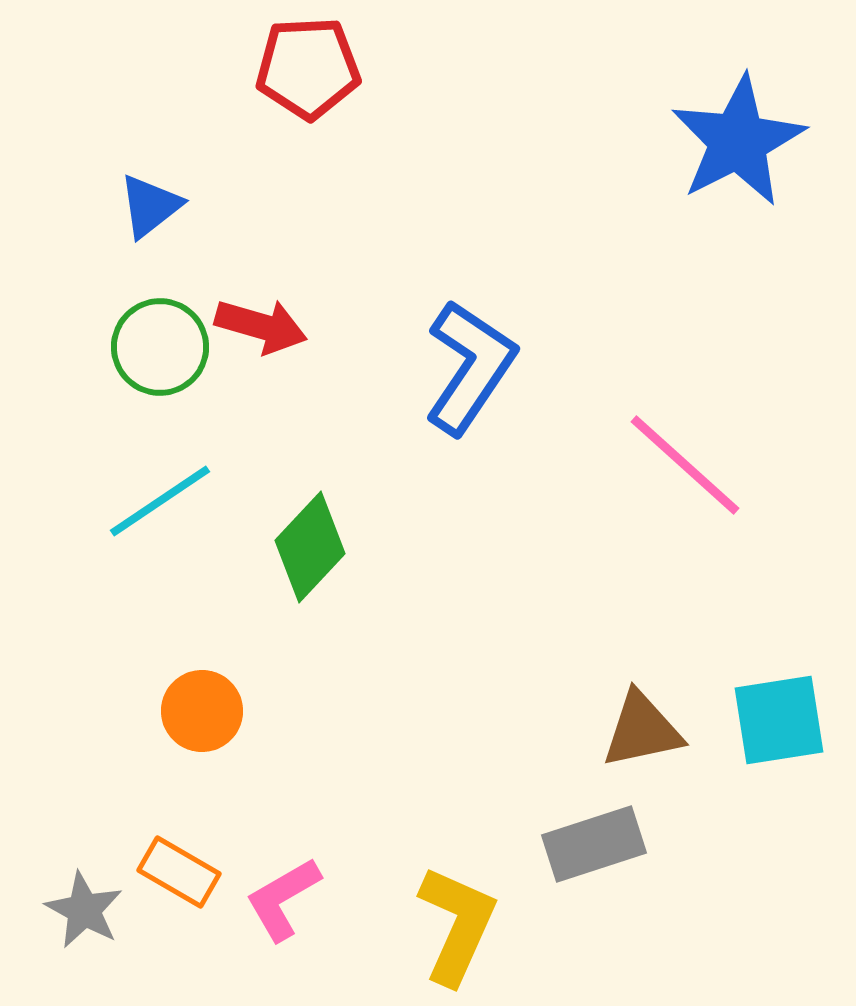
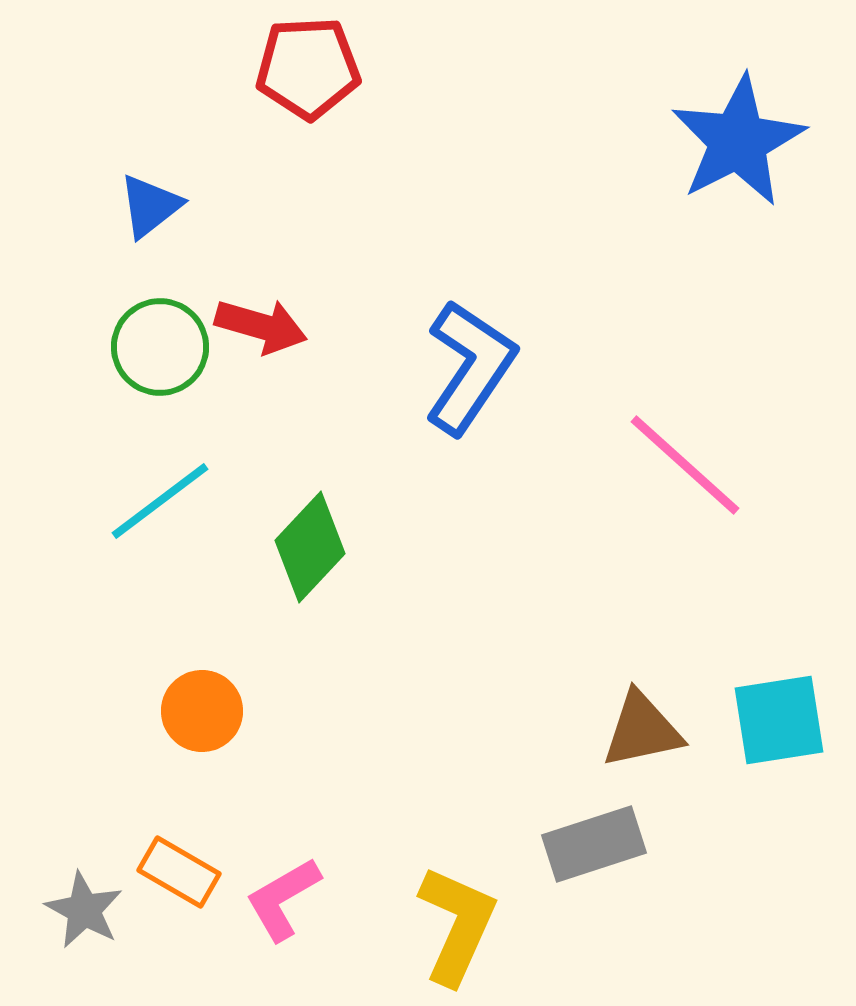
cyan line: rotated 3 degrees counterclockwise
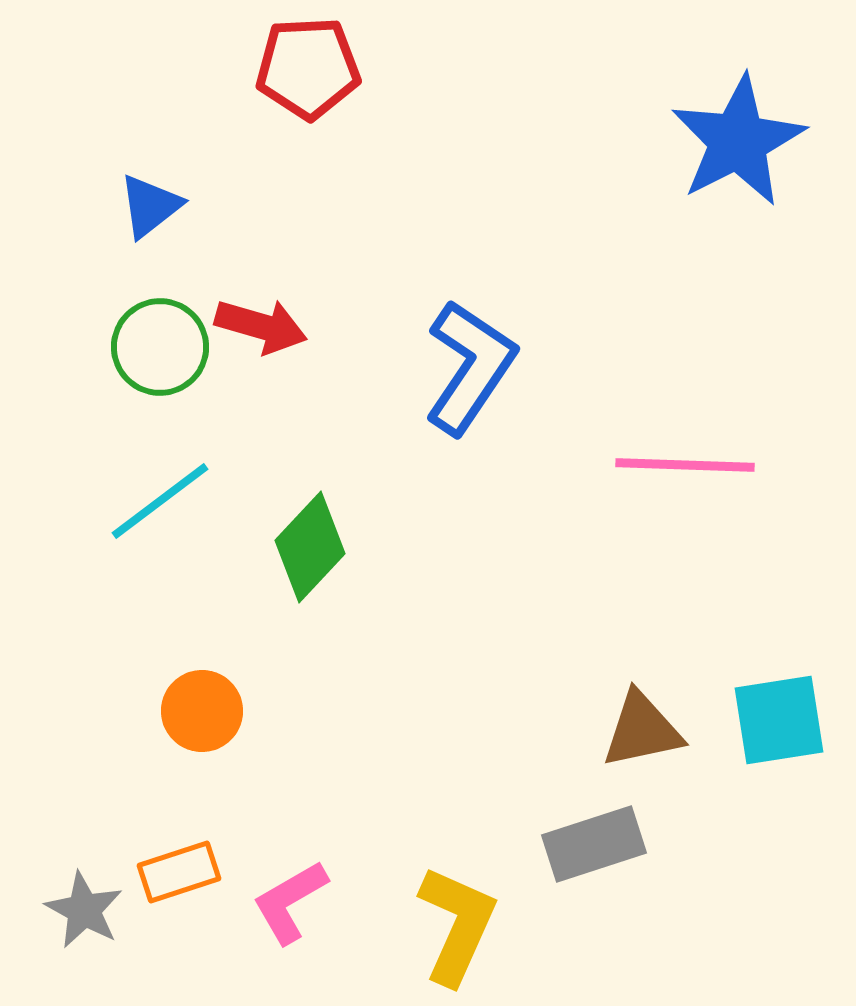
pink line: rotated 40 degrees counterclockwise
orange rectangle: rotated 48 degrees counterclockwise
pink L-shape: moved 7 px right, 3 px down
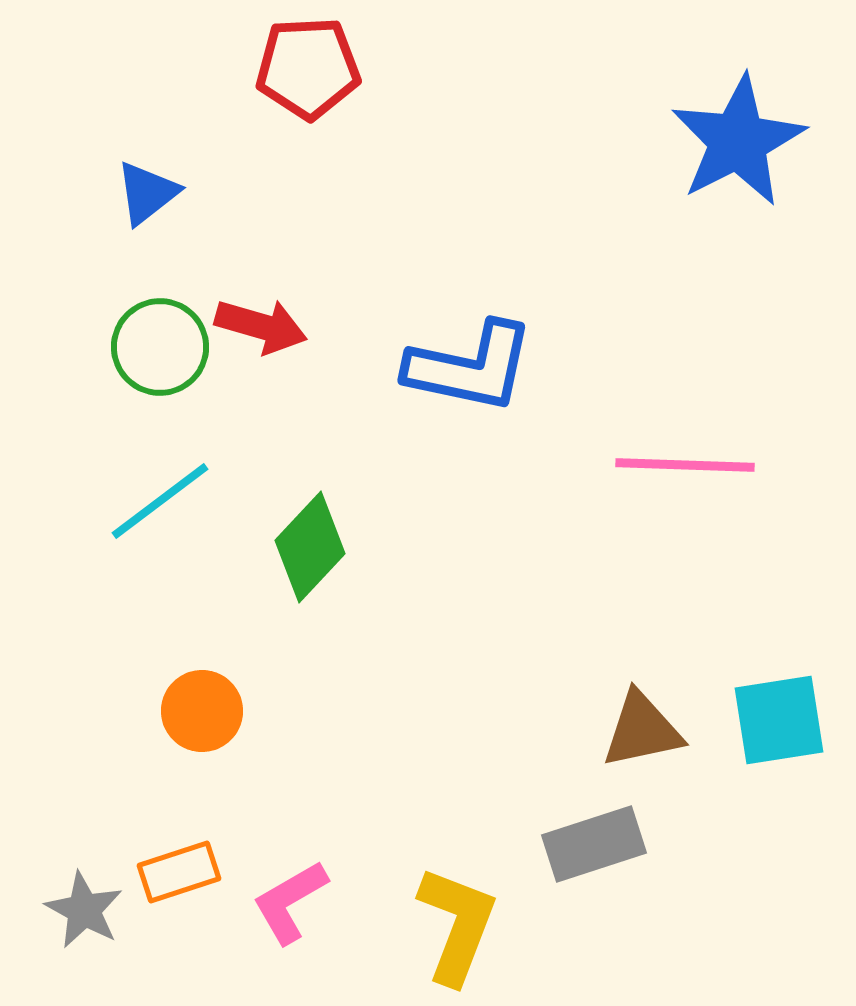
blue triangle: moved 3 px left, 13 px up
blue L-shape: rotated 68 degrees clockwise
yellow L-shape: rotated 3 degrees counterclockwise
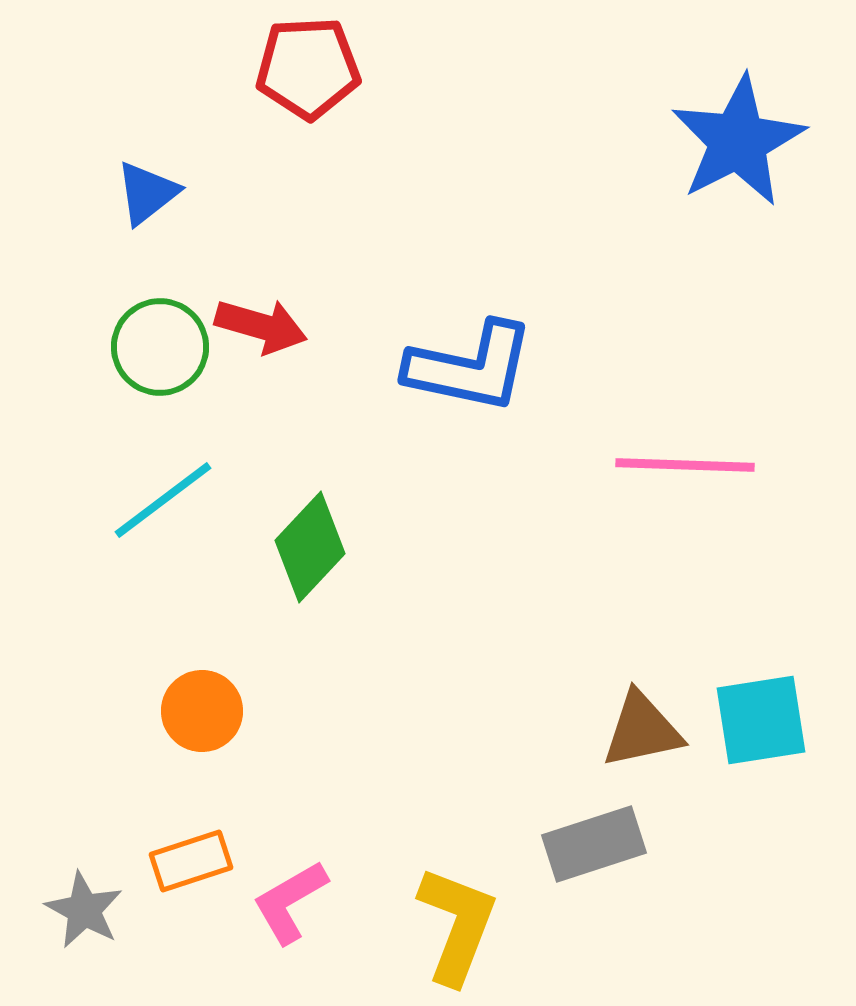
cyan line: moved 3 px right, 1 px up
cyan square: moved 18 px left
orange rectangle: moved 12 px right, 11 px up
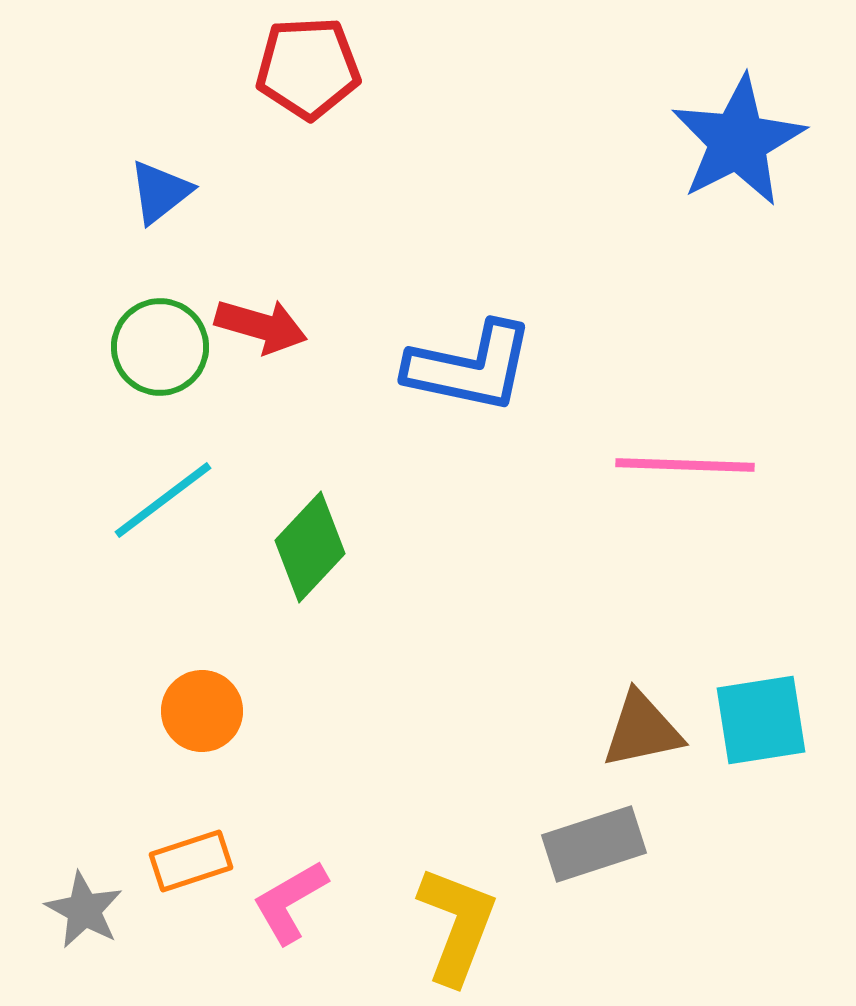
blue triangle: moved 13 px right, 1 px up
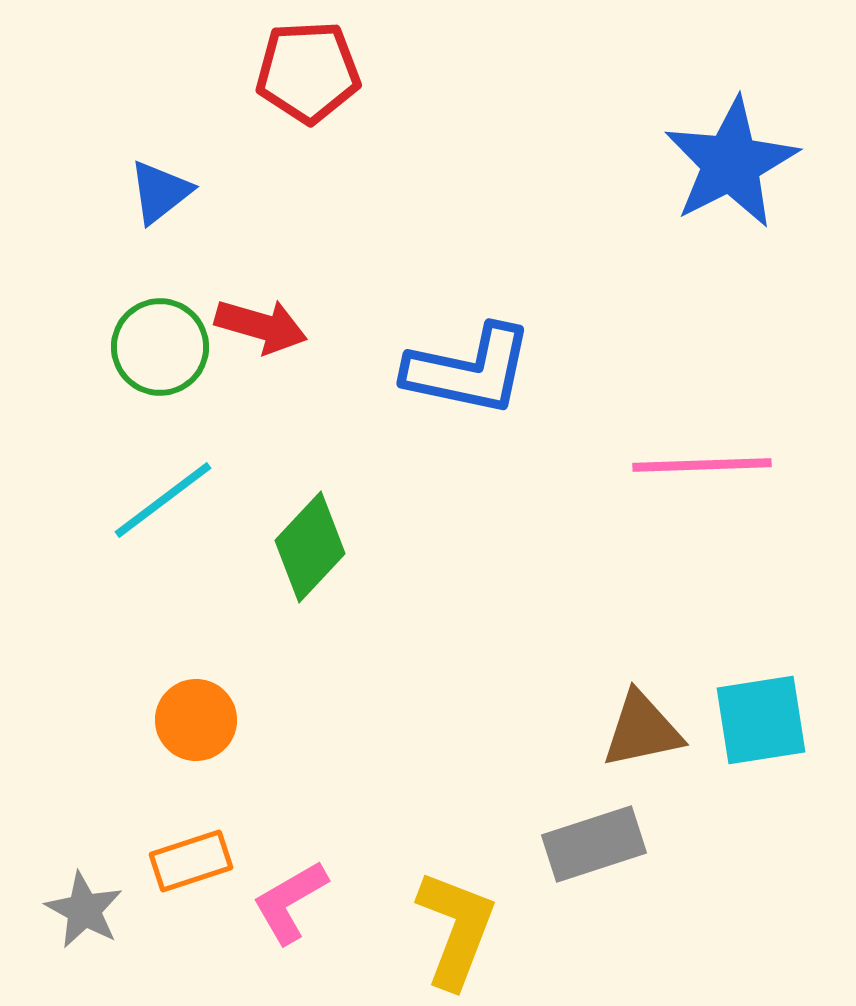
red pentagon: moved 4 px down
blue star: moved 7 px left, 22 px down
blue L-shape: moved 1 px left, 3 px down
pink line: moved 17 px right; rotated 4 degrees counterclockwise
orange circle: moved 6 px left, 9 px down
yellow L-shape: moved 1 px left, 4 px down
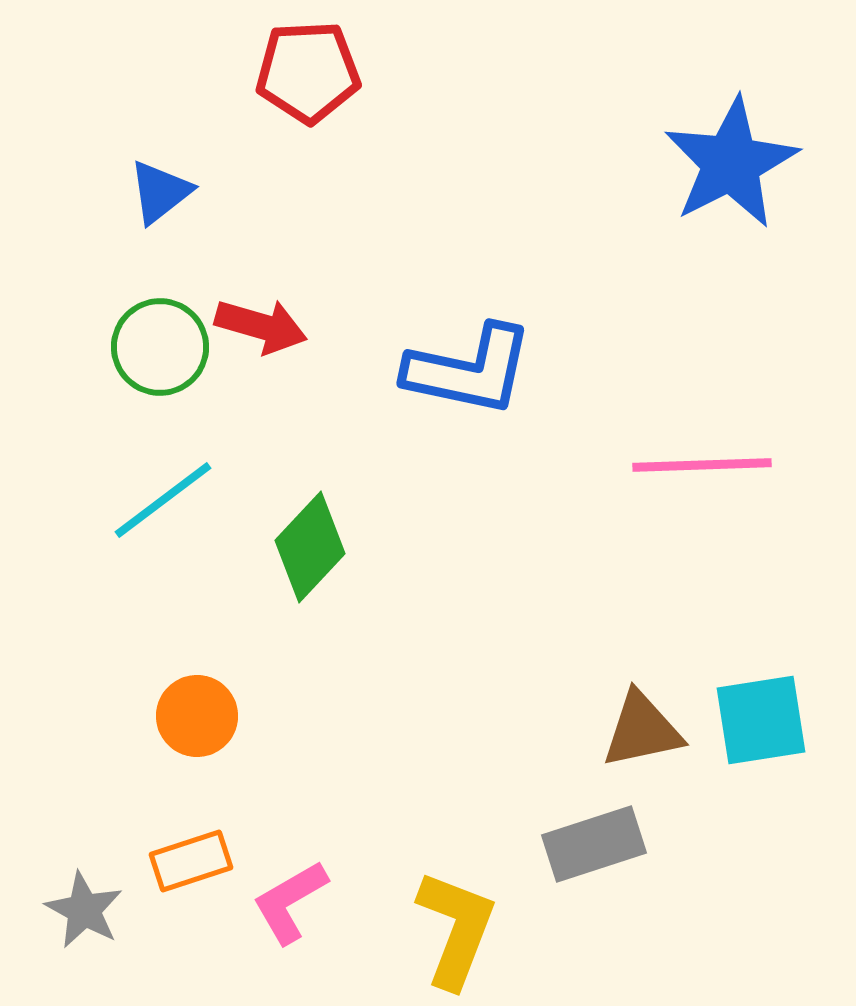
orange circle: moved 1 px right, 4 px up
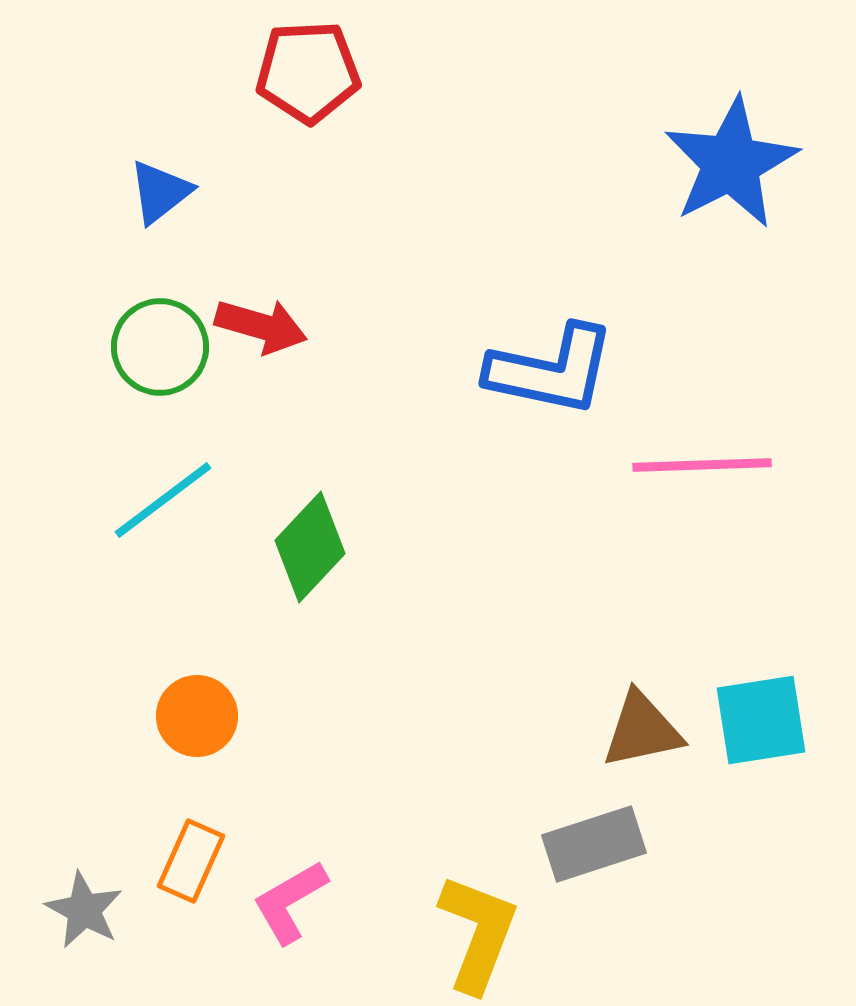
blue L-shape: moved 82 px right
orange rectangle: rotated 48 degrees counterclockwise
yellow L-shape: moved 22 px right, 4 px down
